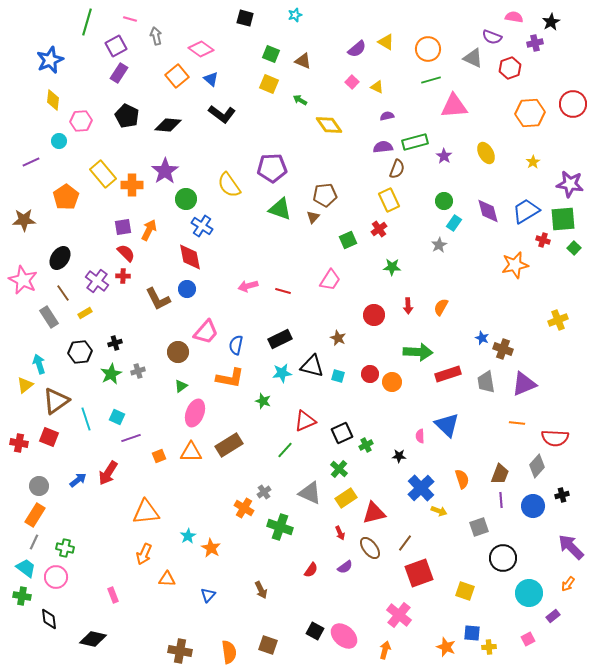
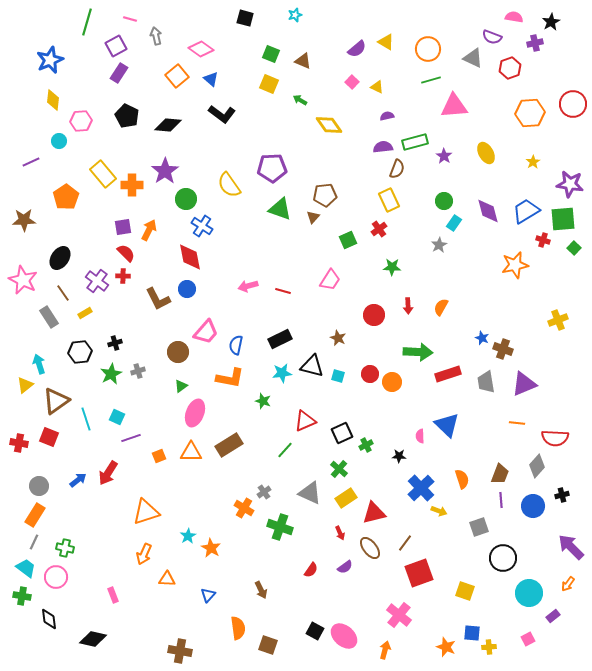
orange triangle at (146, 512): rotated 12 degrees counterclockwise
orange semicircle at (229, 652): moved 9 px right, 24 px up
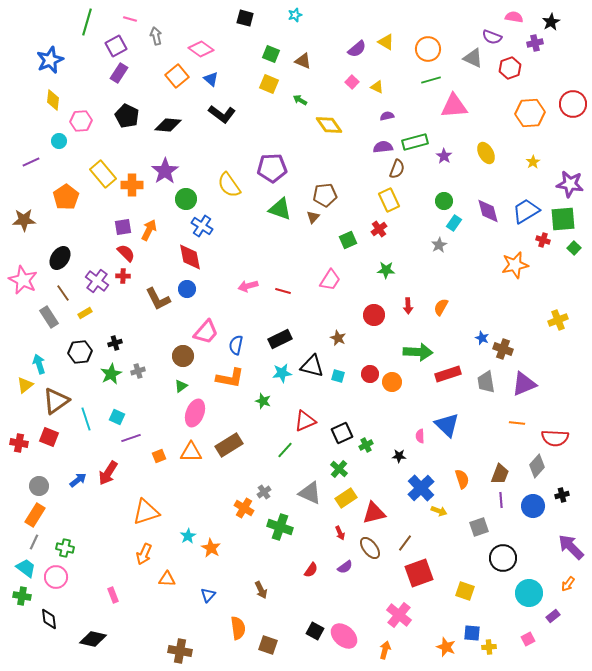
green star at (392, 267): moved 6 px left, 3 px down
brown circle at (178, 352): moved 5 px right, 4 px down
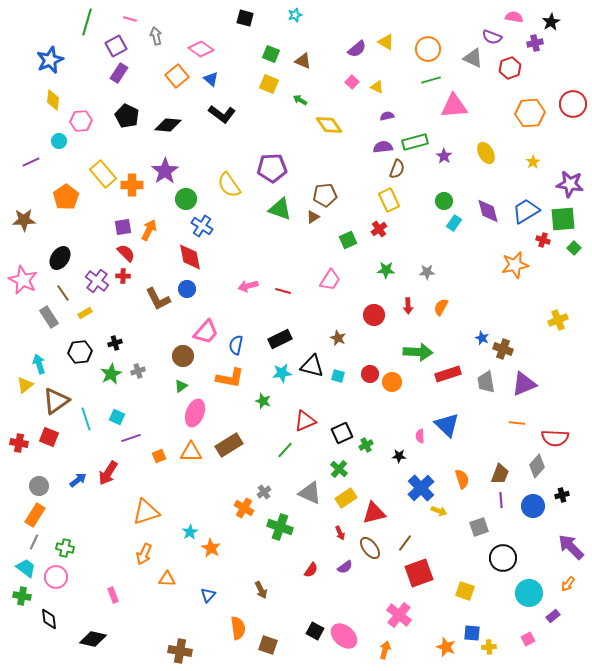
brown triangle at (313, 217): rotated 16 degrees clockwise
gray star at (439, 245): moved 12 px left, 27 px down; rotated 28 degrees clockwise
cyan star at (188, 536): moved 2 px right, 4 px up
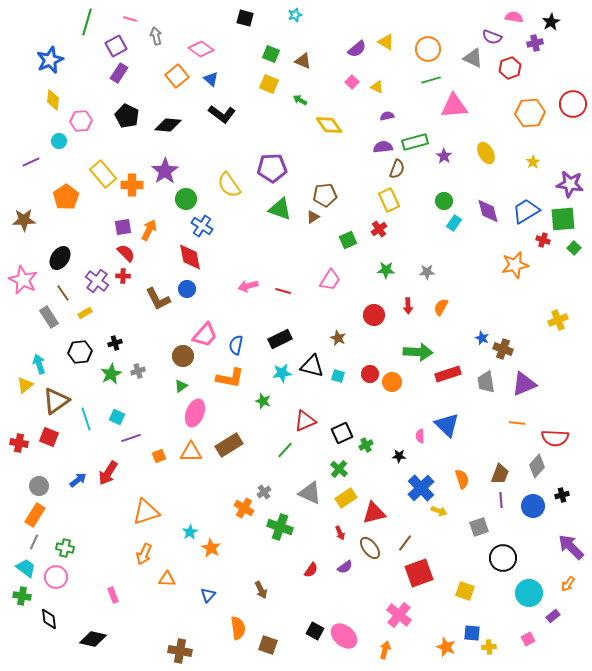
pink trapezoid at (206, 332): moved 1 px left, 3 px down
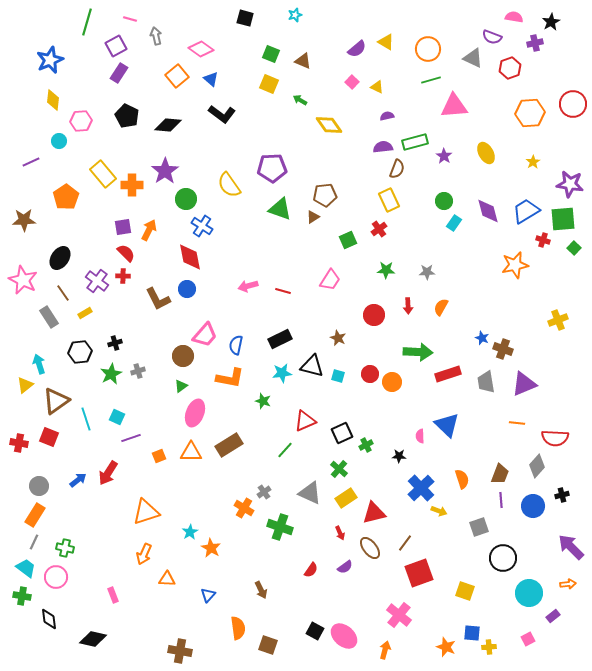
orange arrow at (568, 584): rotated 133 degrees counterclockwise
